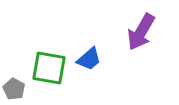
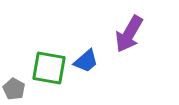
purple arrow: moved 12 px left, 2 px down
blue trapezoid: moved 3 px left, 2 px down
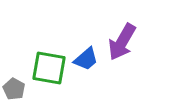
purple arrow: moved 7 px left, 8 px down
blue trapezoid: moved 2 px up
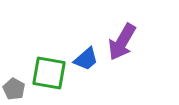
green square: moved 5 px down
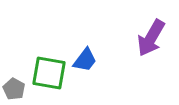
purple arrow: moved 29 px right, 4 px up
blue trapezoid: moved 1 px left, 1 px down; rotated 12 degrees counterclockwise
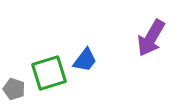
green square: rotated 27 degrees counterclockwise
gray pentagon: rotated 10 degrees counterclockwise
